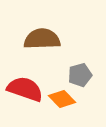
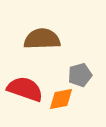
orange diamond: moved 1 px left; rotated 56 degrees counterclockwise
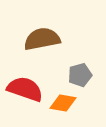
brown semicircle: rotated 9 degrees counterclockwise
orange diamond: moved 2 px right, 4 px down; rotated 20 degrees clockwise
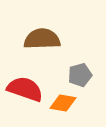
brown semicircle: rotated 9 degrees clockwise
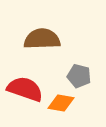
gray pentagon: moved 1 px left, 1 px down; rotated 30 degrees clockwise
orange diamond: moved 2 px left
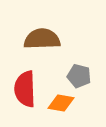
red semicircle: rotated 111 degrees counterclockwise
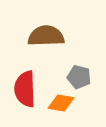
brown semicircle: moved 4 px right, 3 px up
gray pentagon: moved 1 px down
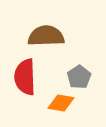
gray pentagon: rotated 25 degrees clockwise
red semicircle: moved 12 px up
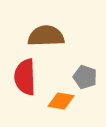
gray pentagon: moved 6 px right; rotated 20 degrees counterclockwise
orange diamond: moved 2 px up
